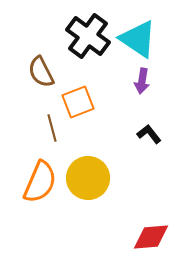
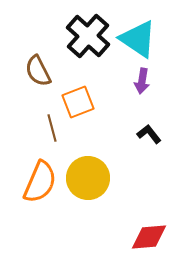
black cross: rotated 6 degrees clockwise
brown semicircle: moved 3 px left, 1 px up
red diamond: moved 2 px left
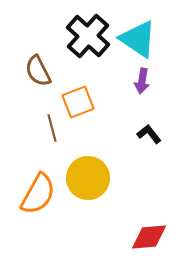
orange semicircle: moved 2 px left, 12 px down; rotated 6 degrees clockwise
